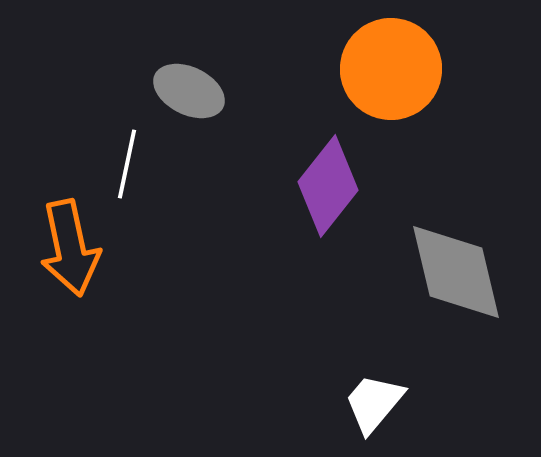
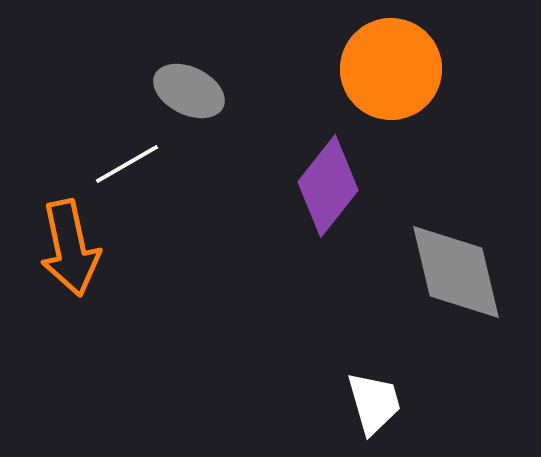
white line: rotated 48 degrees clockwise
white trapezoid: rotated 124 degrees clockwise
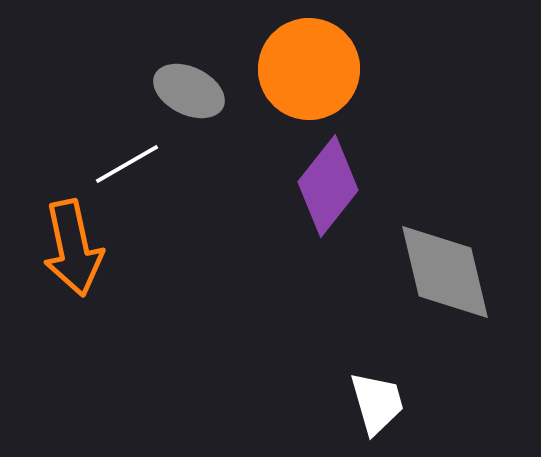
orange circle: moved 82 px left
orange arrow: moved 3 px right
gray diamond: moved 11 px left
white trapezoid: moved 3 px right
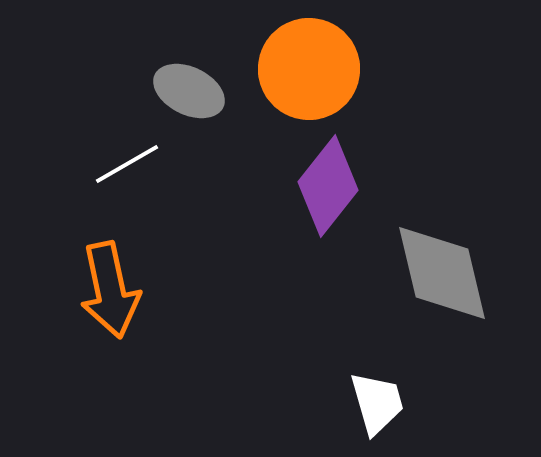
orange arrow: moved 37 px right, 42 px down
gray diamond: moved 3 px left, 1 px down
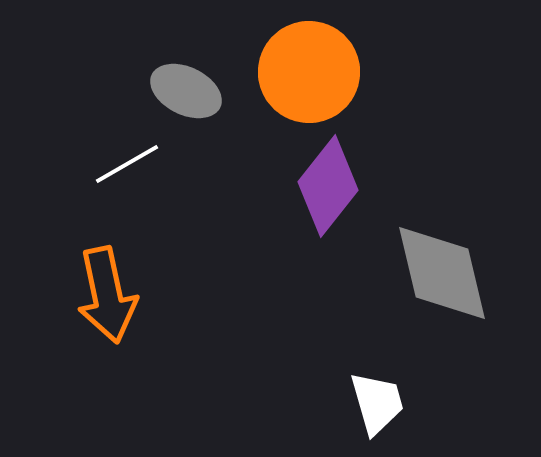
orange circle: moved 3 px down
gray ellipse: moved 3 px left
orange arrow: moved 3 px left, 5 px down
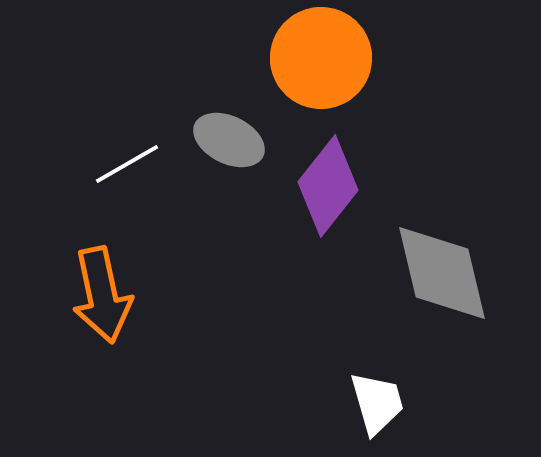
orange circle: moved 12 px right, 14 px up
gray ellipse: moved 43 px right, 49 px down
orange arrow: moved 5 px left
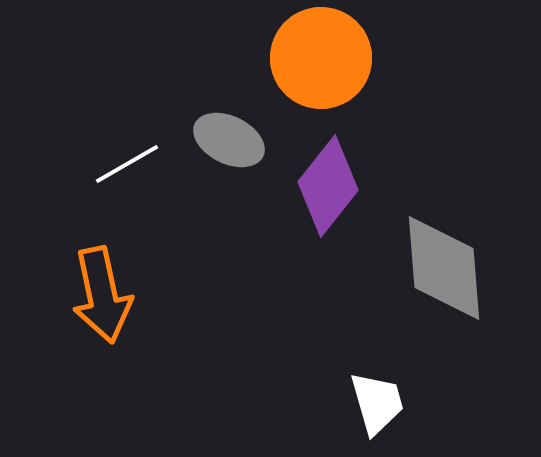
gray diamond: moved 2 px right, 5 px up; rotated 9 degrees clockwise
